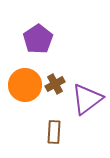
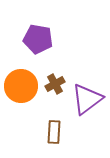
purple pentagon: rotated 28 degrees counterclockwise
orange circle: moved 4 px left, 1 px down
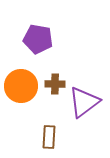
brown cross: rotated 30 degrees clockwise
purple triangle: moved 3 px left, 3 px down
brown rectangle: moved 5 px left, 5 px down
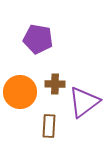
orange circle: moved 1 px left, 6 px down
brown rectangle: moved 11 px up
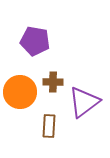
purple pentagon: moved 3 px left, 2 px down
brown cross: moved 2 px left, 2 px up
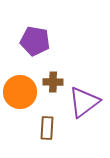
brown rectangle: moved 2 px left, 2 px down
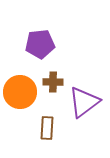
purple pentagon: moved 5 px right, 3 px down; rotated 16 degrees counterclockwise
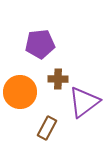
brown cross: moved 5 px right, 3 px up
brown rectangle: rotated 25 degrees clockwise
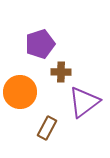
purple pentagon: rotated 12 degrees counterclockwise
brown cross: moved 3 px right, 7 px up
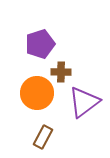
orange circle: moved 17 px right, 1 px down
brown rectangle: moved 4 px left, 9 px down
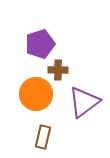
brown cross: moved 3 px left, 2 px up
orange circle: moved 1 px left, 1 px down
brown rectangle: rotated 15 degrees counterclockwise
